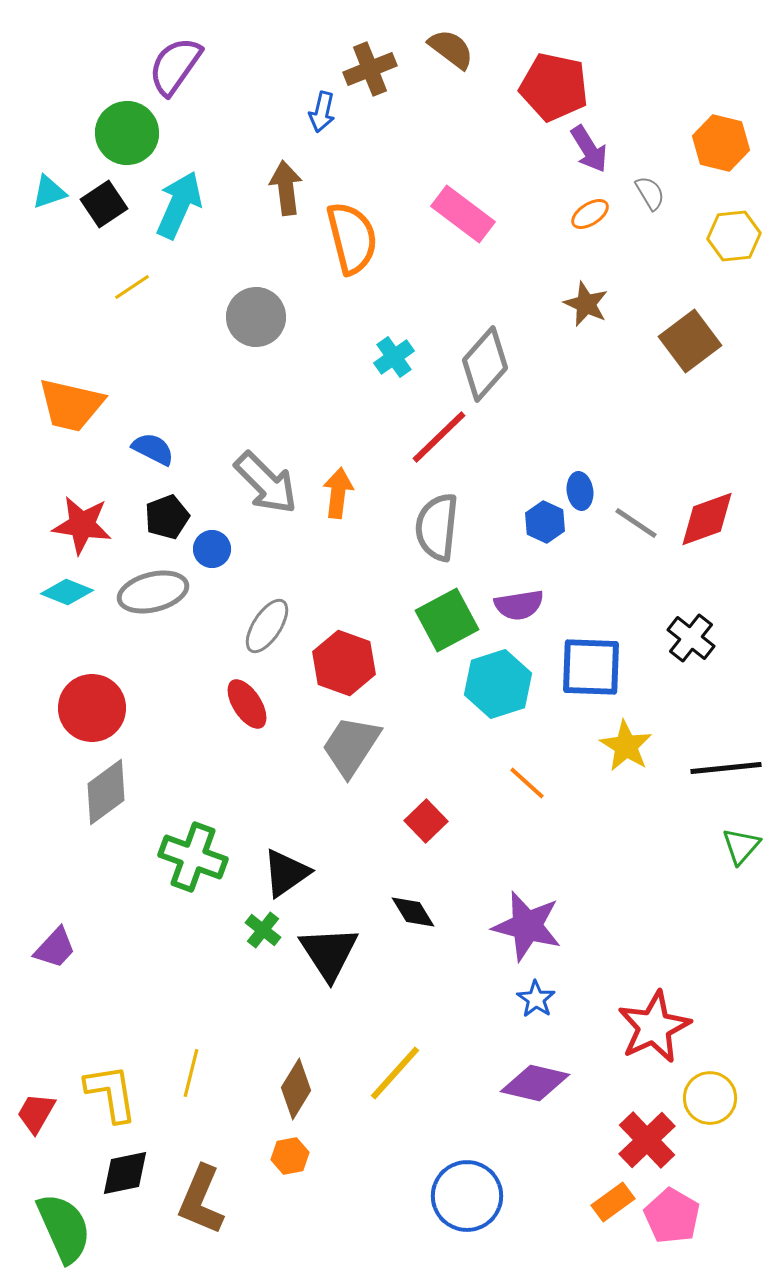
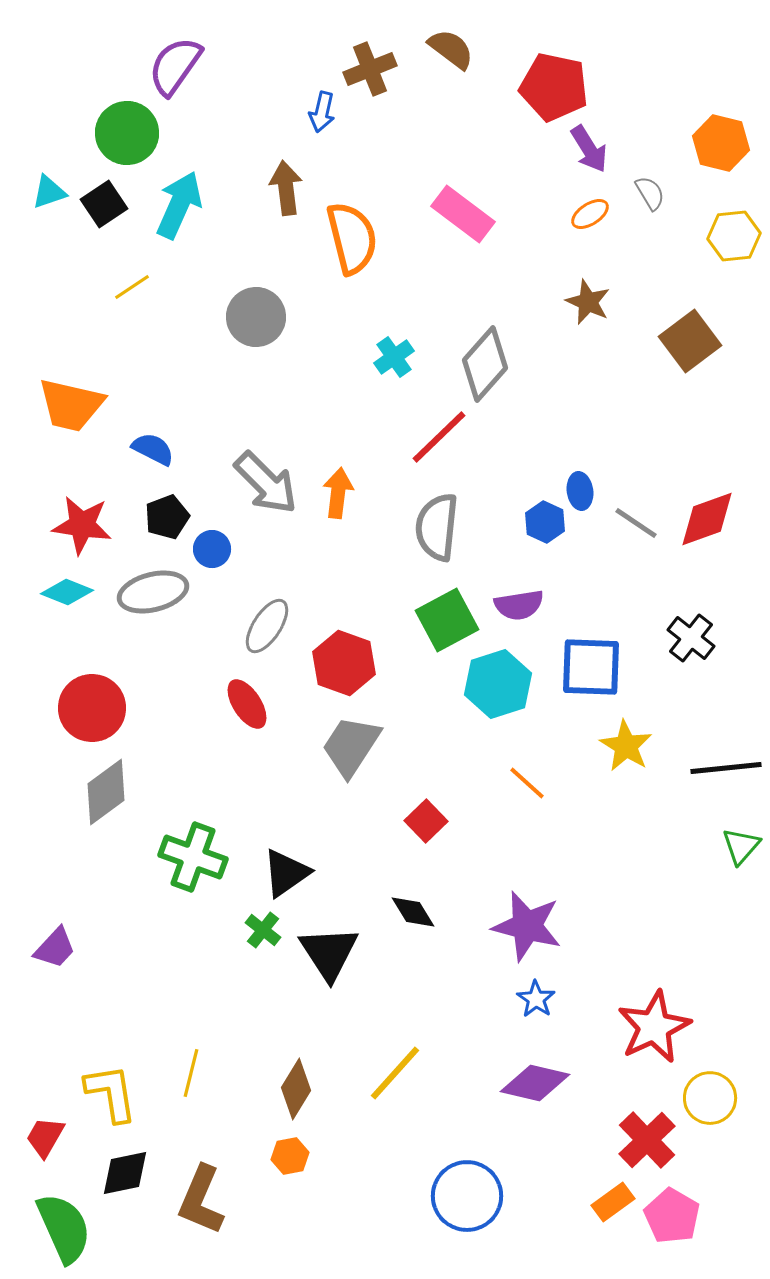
brown star at (586, 304): moved 2 px right, 2 px up
red trapezoid at (36, 1113): moved 9 px right, 24 px down
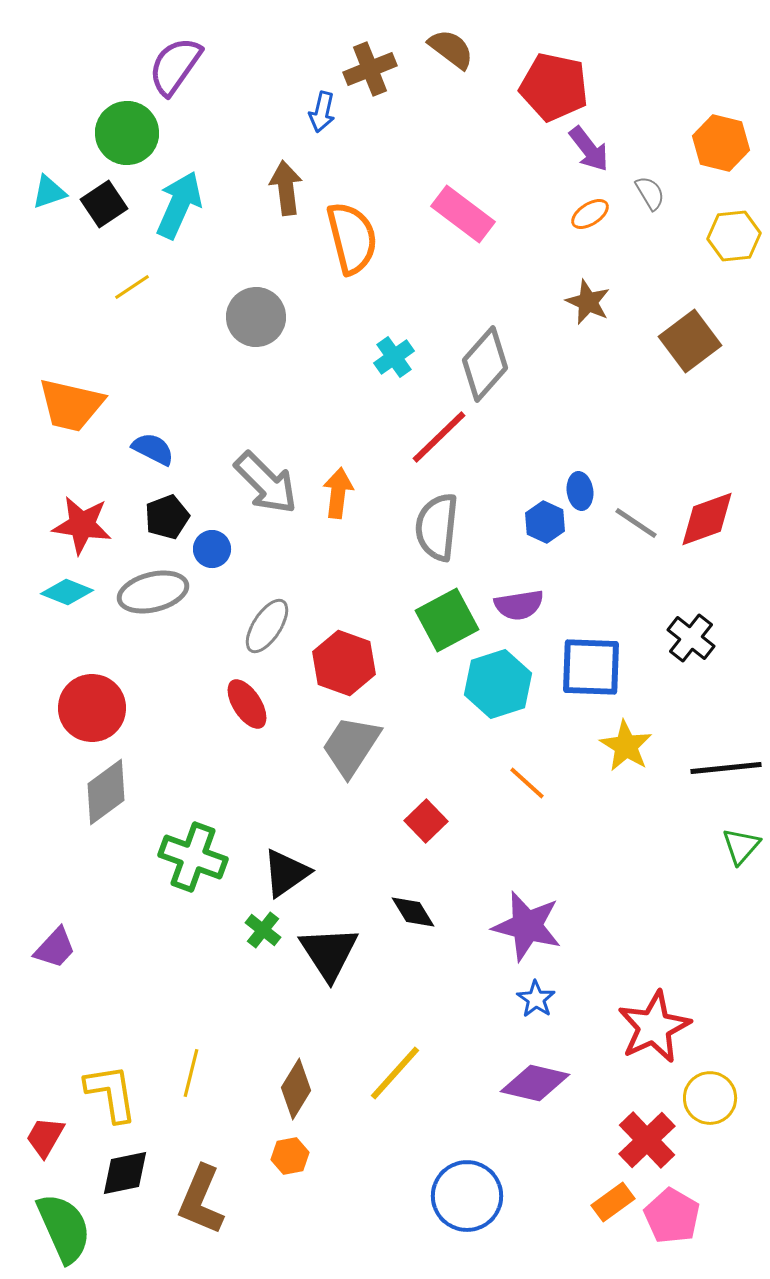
purple arrow at (589, 149): rotated 6 degrees counterclockwise
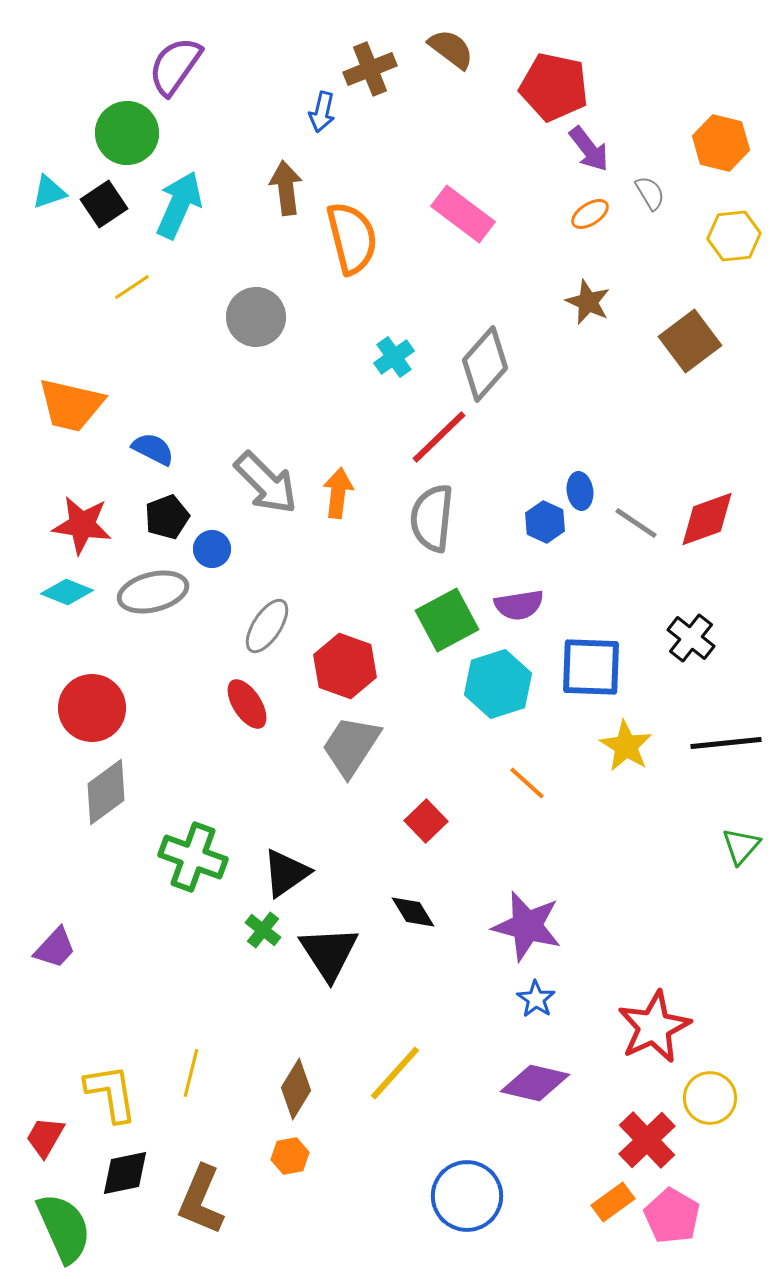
gray semicircle at (437, 527): moved 5 px left, 9 px up
red hexagon at (344, 663): moved 1 px right, 3 px down
black line at (726, 768): moved 25 px up
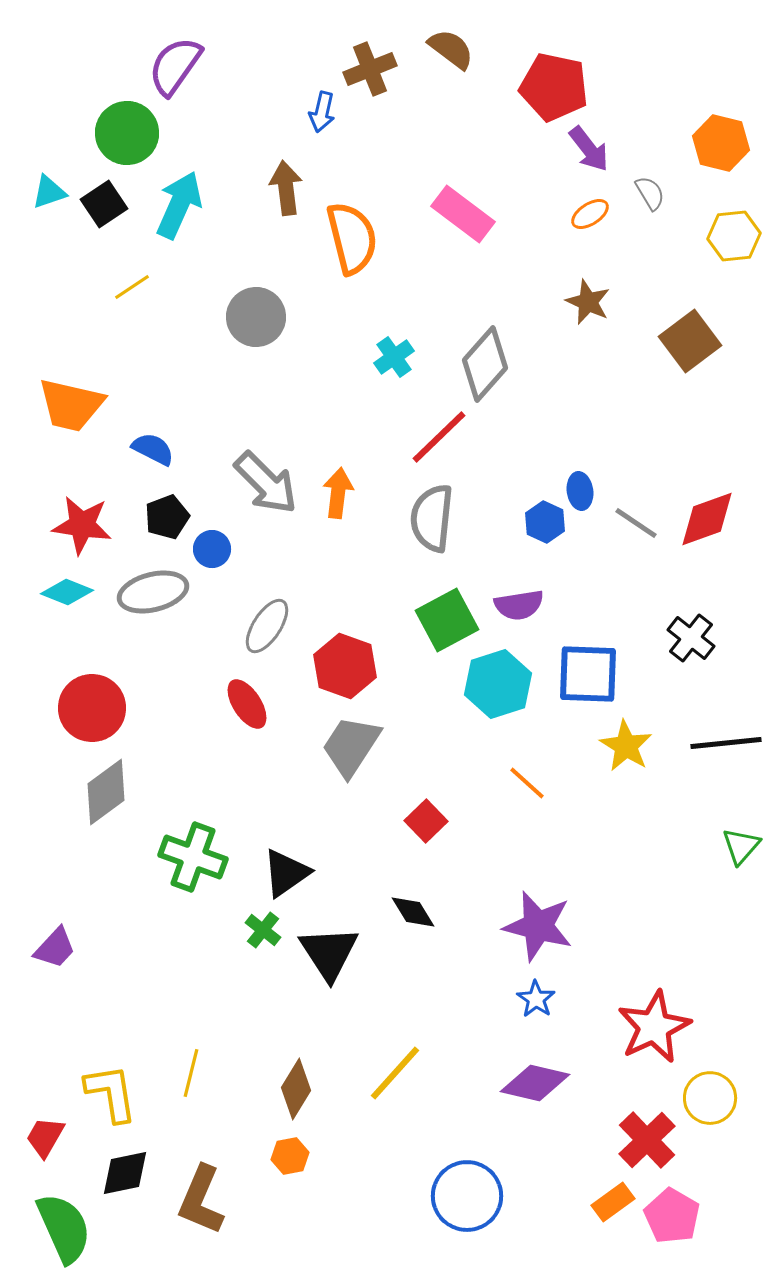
blue square at (591, 667): moved 3 px left, 7 px down
purple star at (527, 926): moved 11 px right
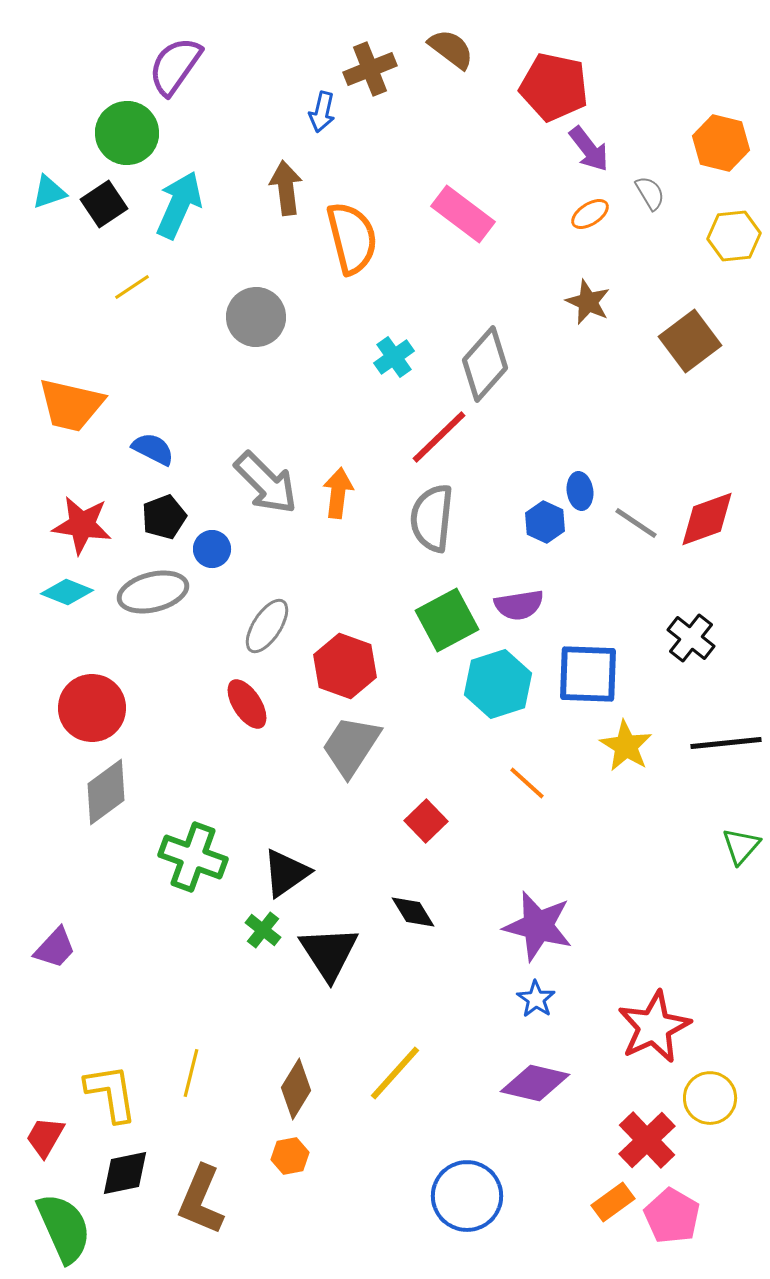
black pentagon at (167, 517): moved 3 px left
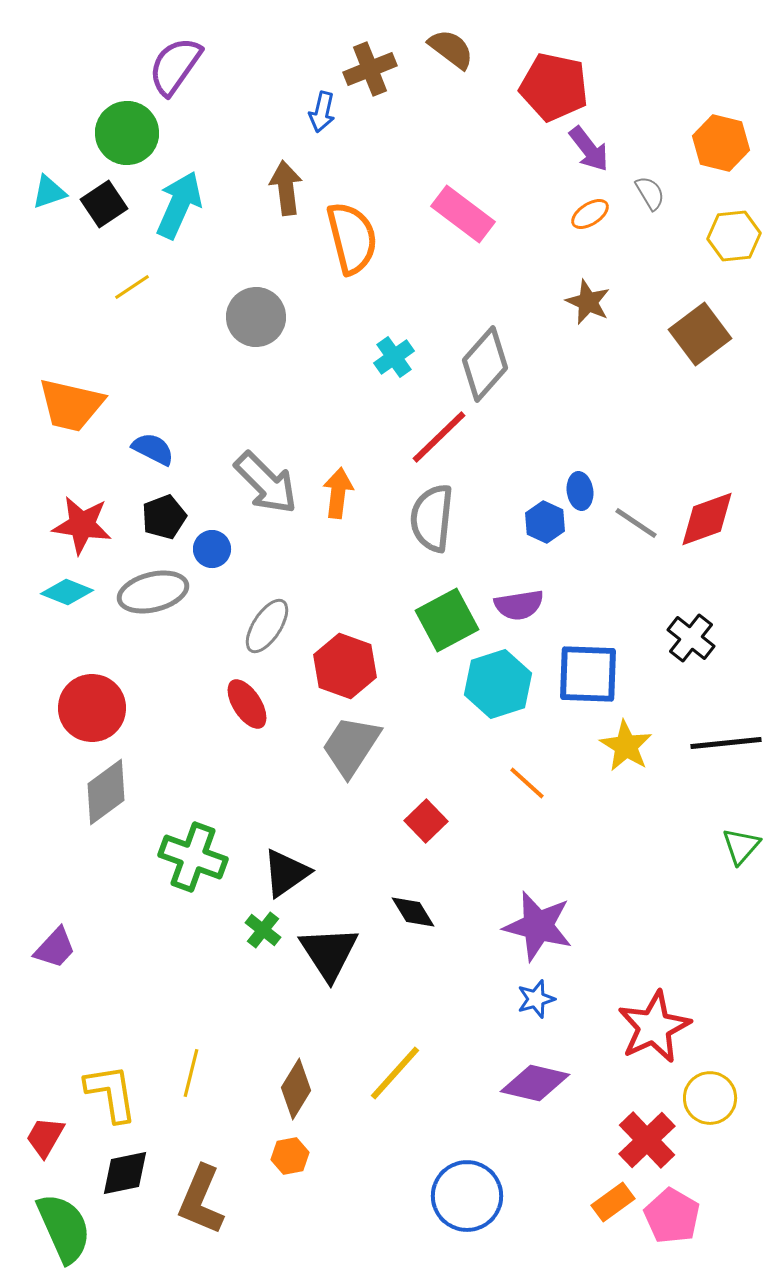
brown square at (690, 341): moved 10 px right, 7 px up
blue star at (536, 999): rotated 21 degrees clockwise
